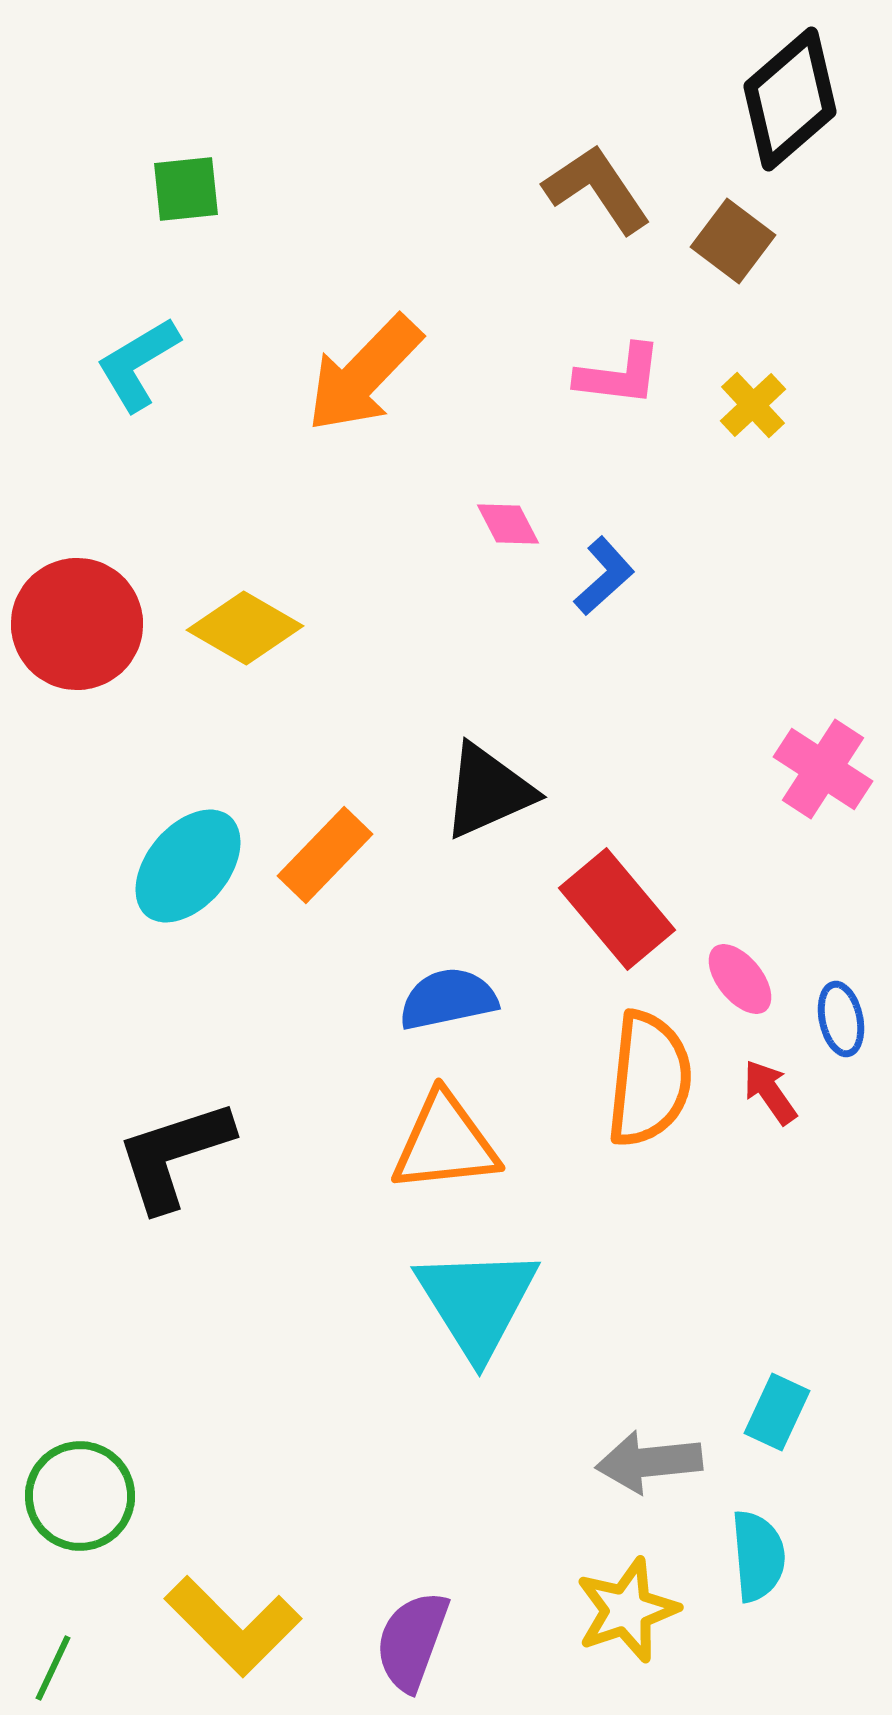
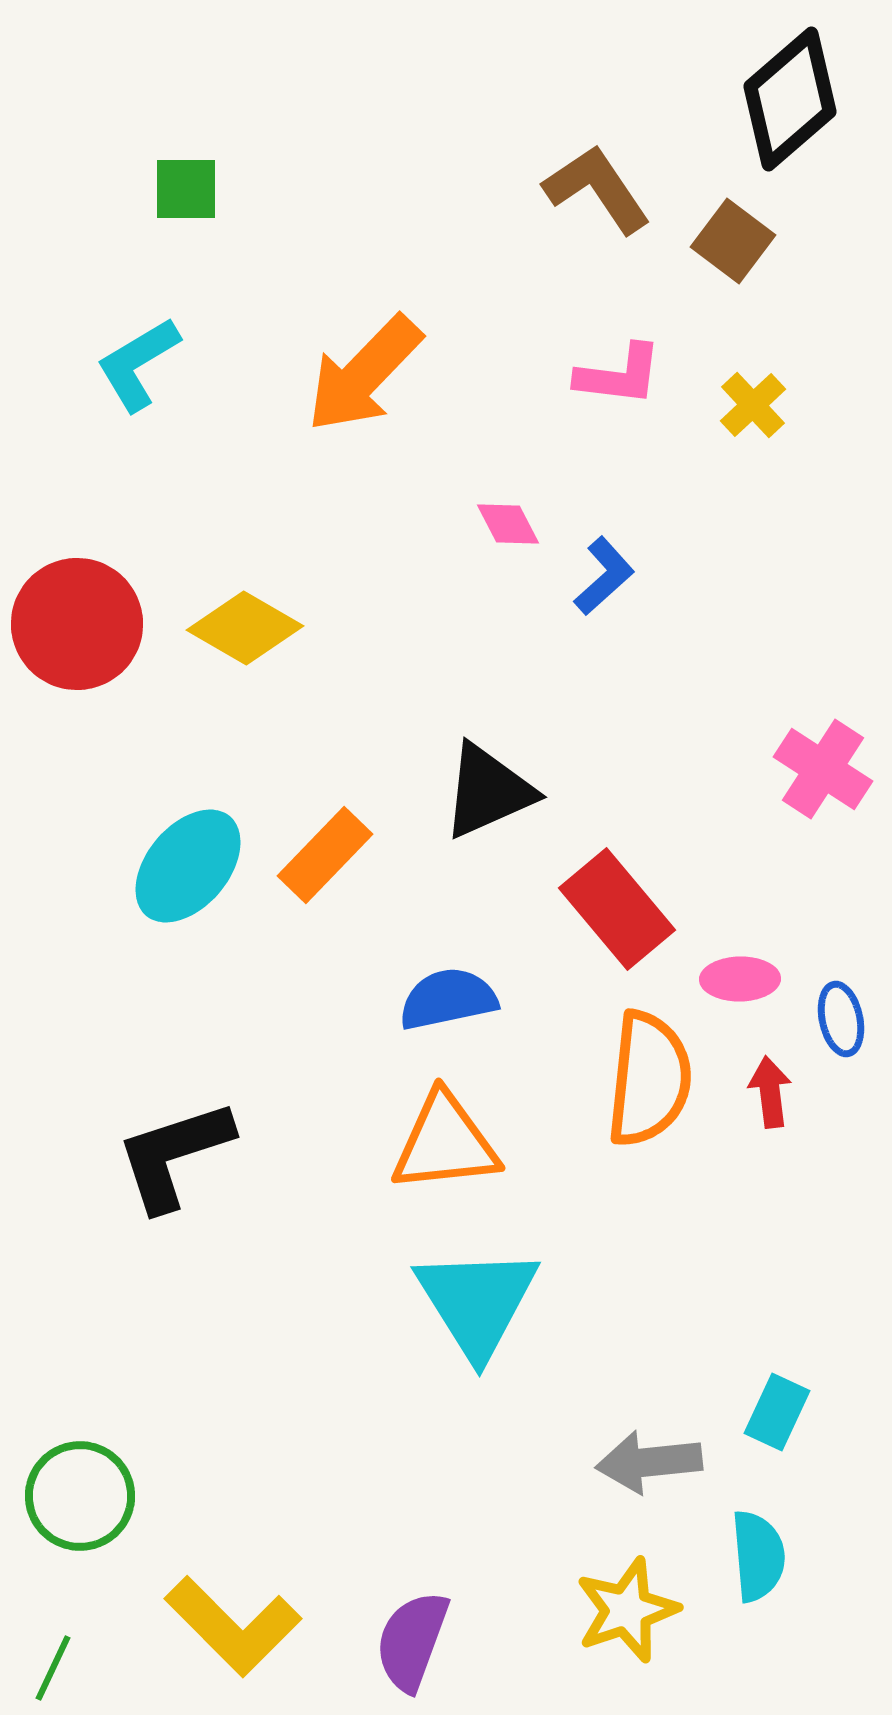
green square: rotated 6 degrees clockwise
pink ellipse: rotated 52 degrees counterclockwise
red arrow: rotated 28 degrees clockwise
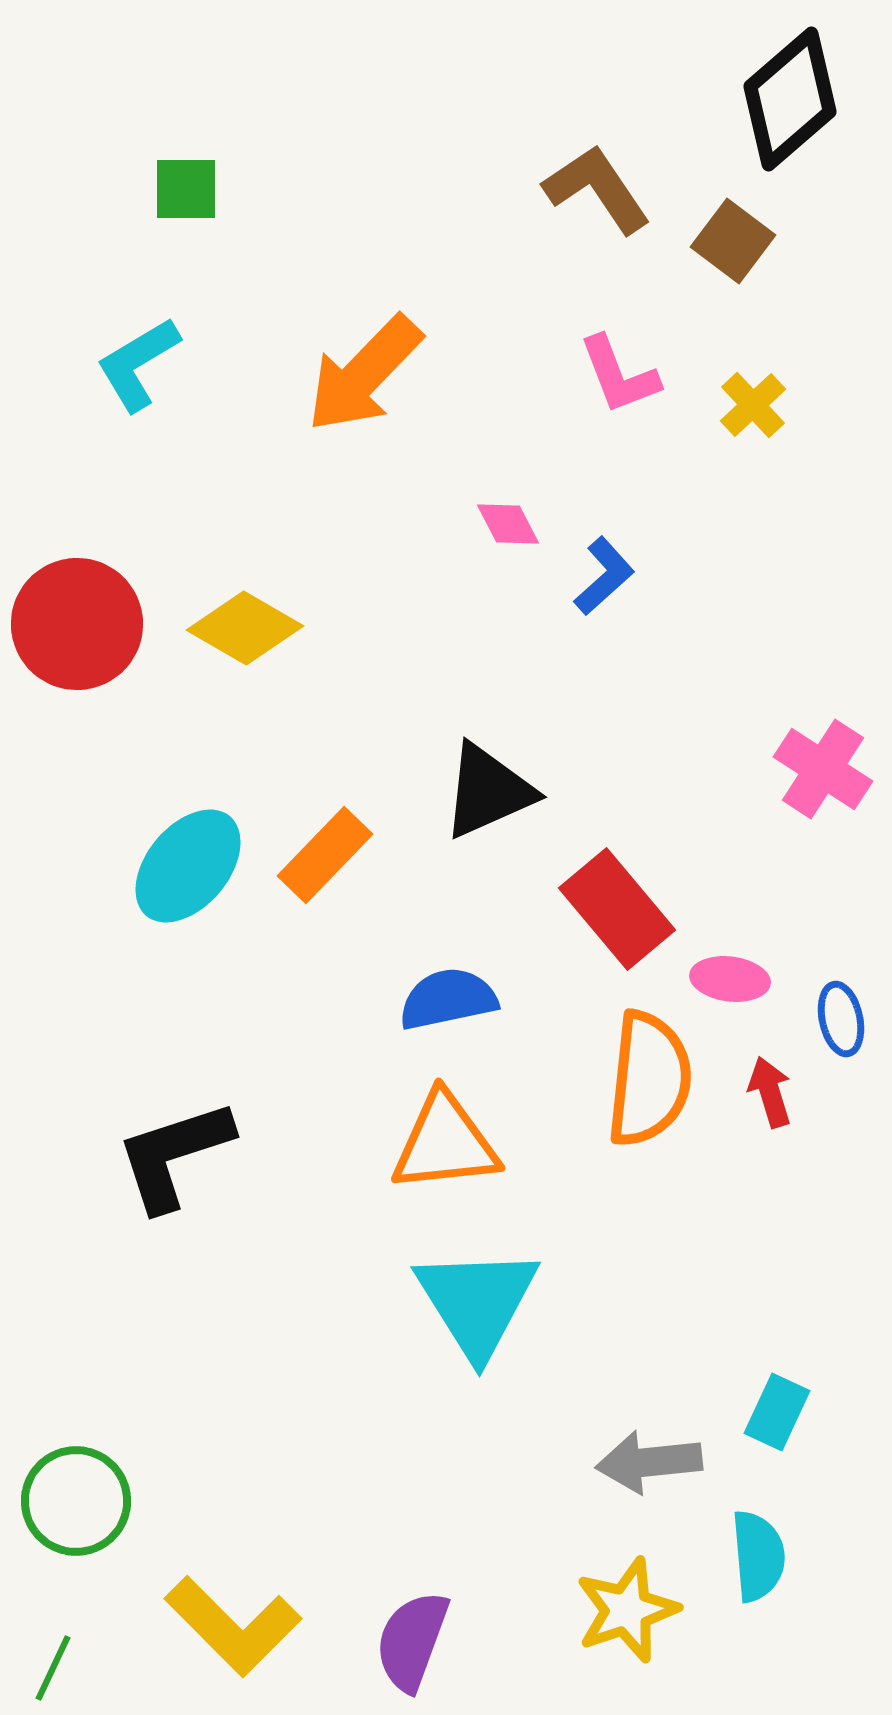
pink L-shape: rotated 62 degrees clockwise
pink ellipse: moved 10 px left; rotated 8 degrees clockwise
red arrow: rotated 10 degrees counterclockwise
green circle: moved 4 px left, 5 px down
